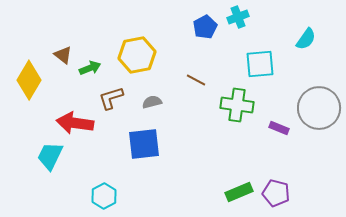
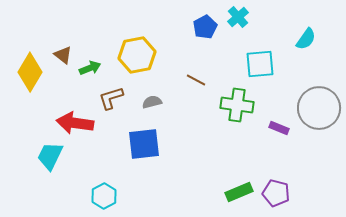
cyan cross: rotated 20 degrees counterclockwise
yellow diamond: moved 1 px right, 8 px up
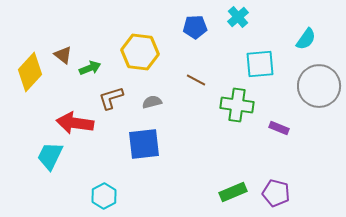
blue pentagon: moved 10 px left; rotated 25 degrees clockwise
yellow hexagon: moved 3 px right, 3 px up; rotated 18 degrees clockwise
yellow diamond: rotated 12 degrees clockwise
gray circle: moved 22 px up
green rectangle: moved 6 px left
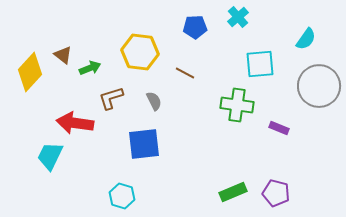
brown line: moved 11 px left, 7 px up
gray semicircle: moved 2 px right, 1 px up; rotated 78 degrees clockwise
cyan hexagon: moved 18 px right; rotated 15 degrees counterclockwise
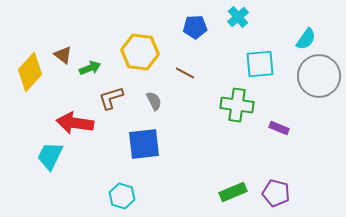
gray circle: moved 10 px up
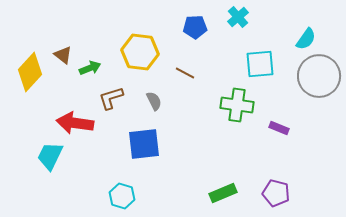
green rectangle: moved 10 px left, 1 px down
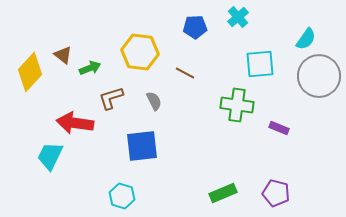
blue square: moved 2 px left, 2 px down
